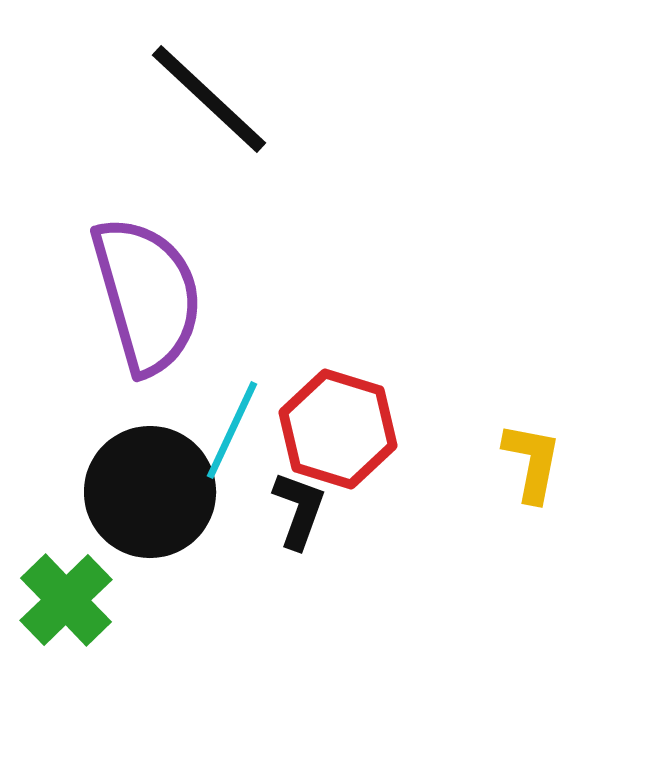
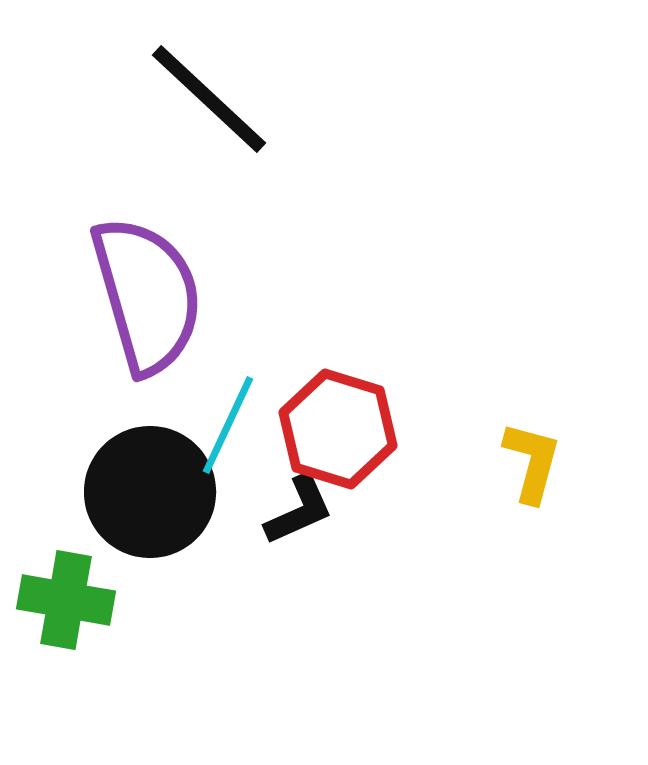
cyan line: moved 4 px left, 5 px up
yellow L-shape: rotated 4 degrees clockwise
black L-shape: rotated 46 degrees clockwise
green cross: rotated 36 degrees counterclockwise
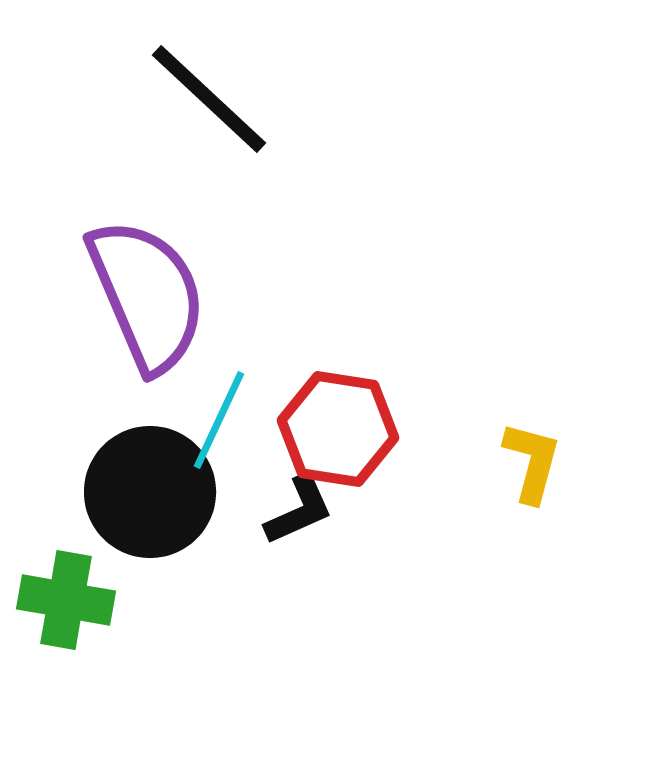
purple semicircle: rotated 7 degrees counterclockwise
cyan line: moved 9 px left, 5 px up
red hexagon: rotated 8 degrees counterclockwise
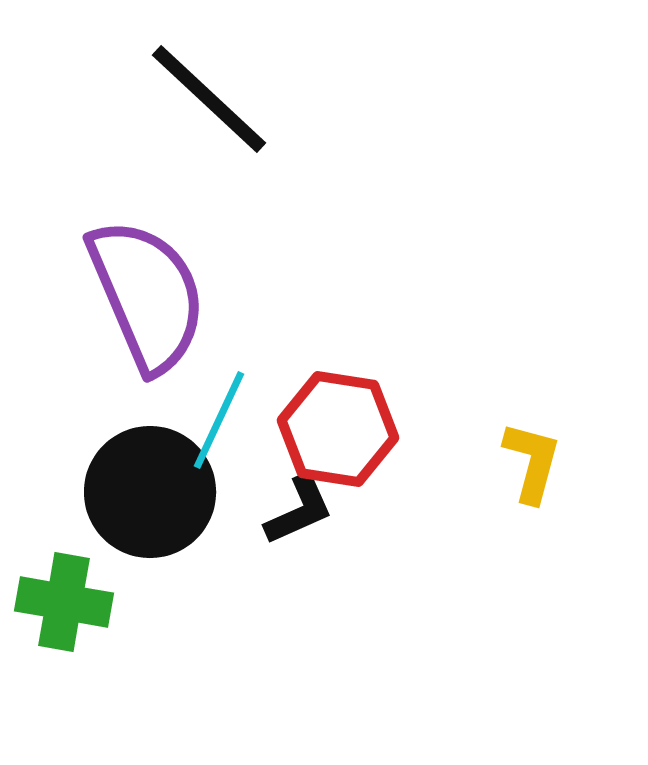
green cross: moved 2 px left, 2 px down
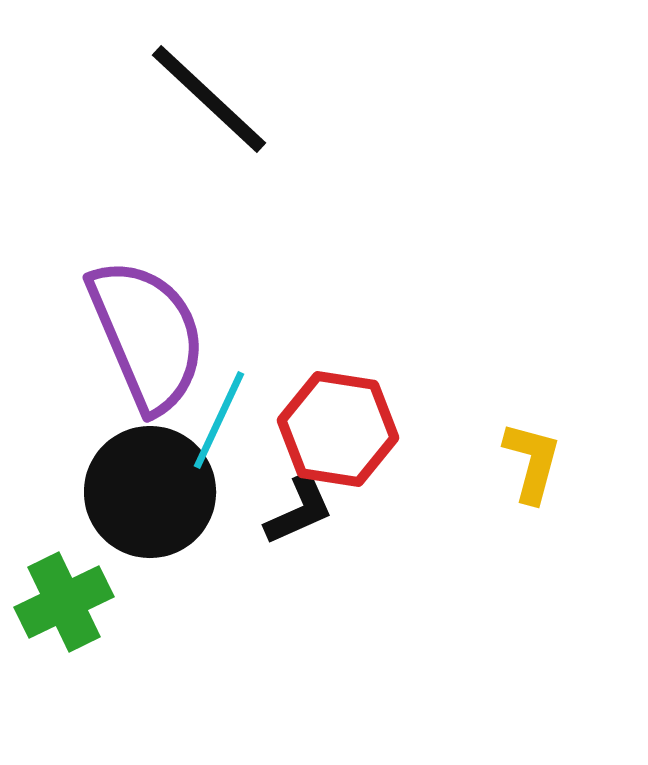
purple semicircle: moved 40 px down
green cross: rotated 36 degrees counterclockwise
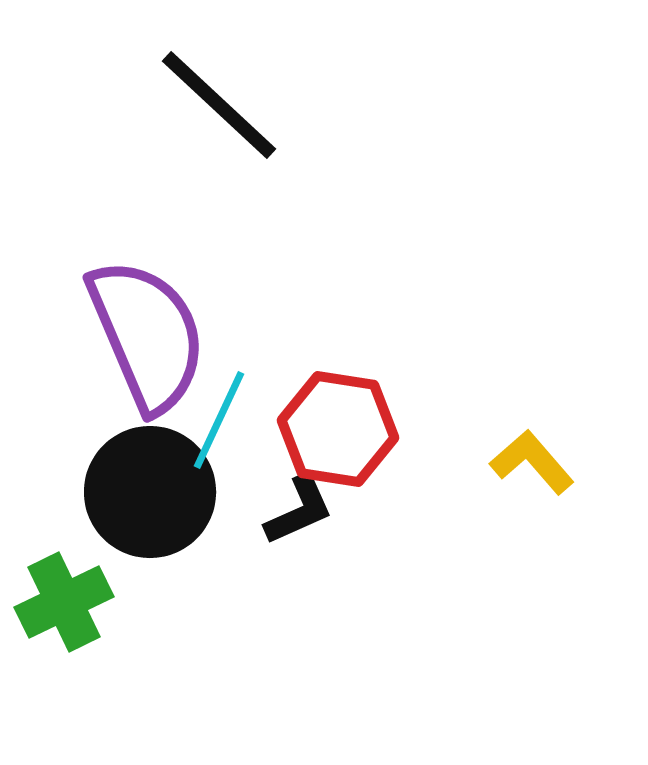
black line: moved 10 px right, 6 px down
yellow L-shape: rotated 56 degrees counterclockwise
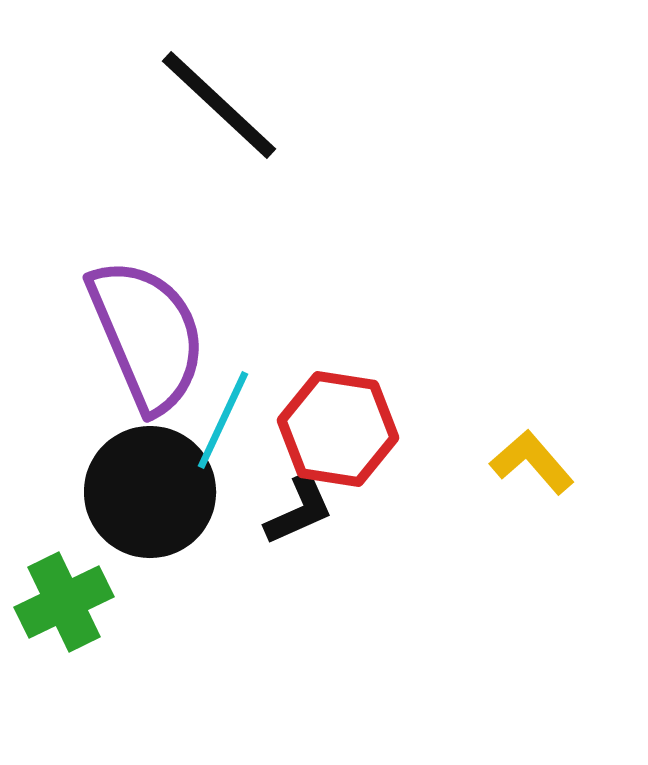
cyan line: moved 4 px right
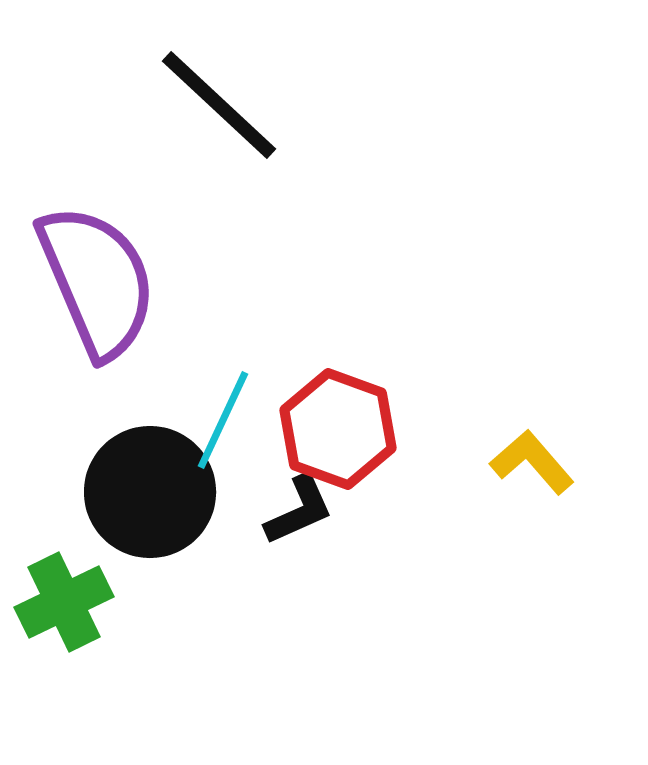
purple semicircle: moved 50 px left, 54 px up
red hexagon: rotated 11 degrees clockwise
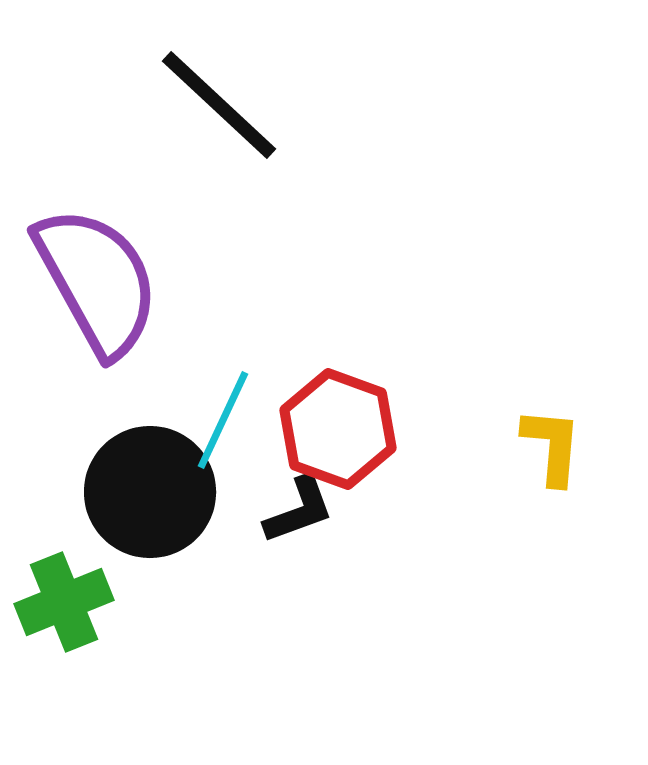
purple semicircle: rotated 6 degrees counterclockwise
yellow L-shape: moved 20 px right, 16 px up; rotated 46 degrees clockwise
black L-shape: rotated 4 degrees clockwise
green cross: rotated 4 degrees clockwise
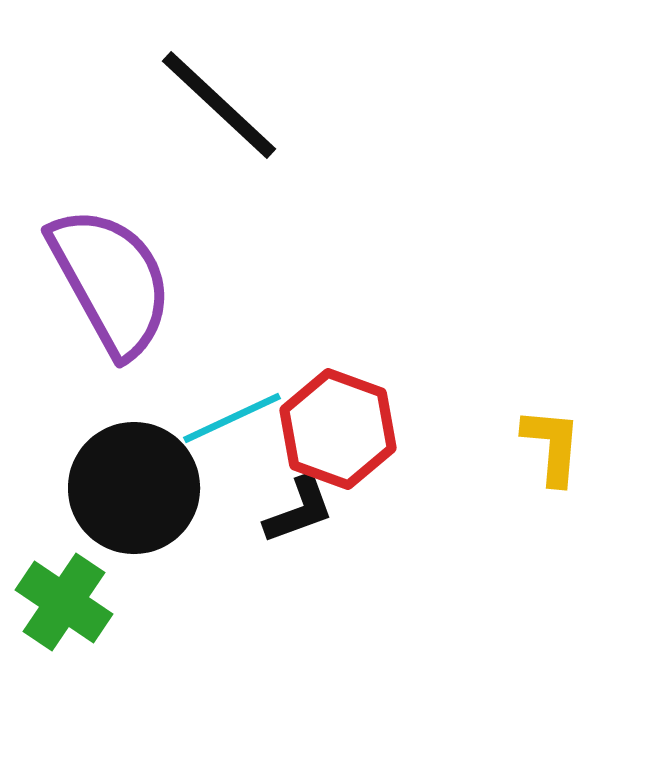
purple semicircle: moved 14 px right
cyan line: moved 9 px right, 2 px up; rotated 40 degrees clockwise
black circle: moved 16 px left, 4 px up
green cross: rotated 34 degrees counterclockwise
